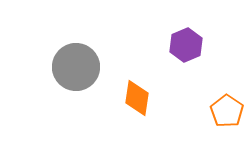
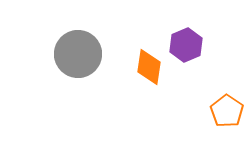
gray circle: moved 2 px right, 13 px up
orange diamond: moved 12 px right, 31 px up
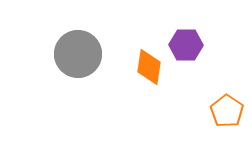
purple hexagon: rotated 24 degrees clockwise
